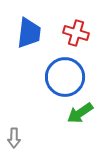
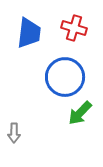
red cross: moved 2 px left, 5 px up
green arrow: rotated 12 degrees counterclockwise
gray arrow: moved 5 px up
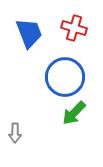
blue trapezoid: rotated 28 degrees counterclockwise
green arrow: moved 6 px left
gray arrow: moved 1 px right
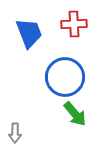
red cross: moved 4 px up; rotated 20 degrees counterclockwise
green arrow: moved 1 px right, 1 px down; rotated 84 degrees counterclockwise
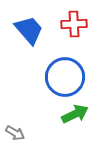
blue trapezoid: moved 3 px up; rotated 20 degrees counterclockwise
green arrow: rotated 76 degrees counterclockwise
gray arrow: rotated 60 degrees counterclockwise
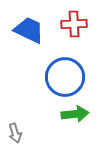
blue trapezoid: rotated 24 degrees counterclockwise
green arrow: rotated 20 degrees clockwise
gray arrow: rotated 42 degrees clockwise
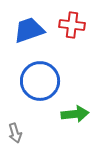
red cross: moved 2 px left, 1 px down; rotated 10 degrees clockwise
blue trapezoid: rotated 44 degrees counterclockwise
blue circle: moved 25 px left, 4 px down
